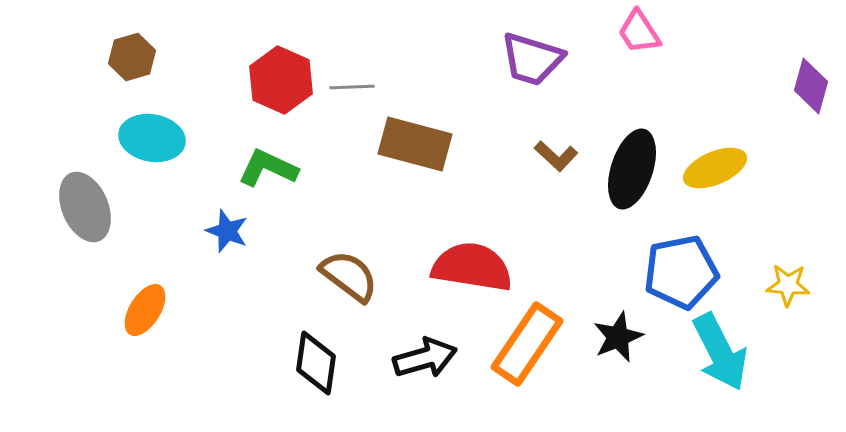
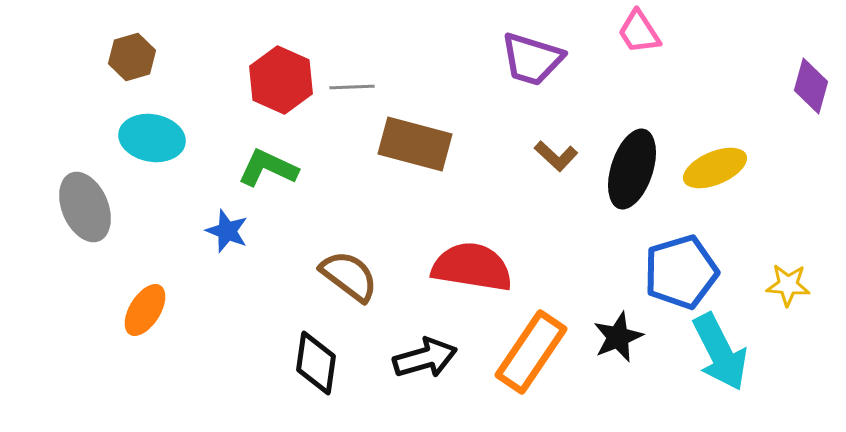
blue pentagon: rotated 6 degrees counterclockwise
orange rectangle: moved 4 px right, 8 px down
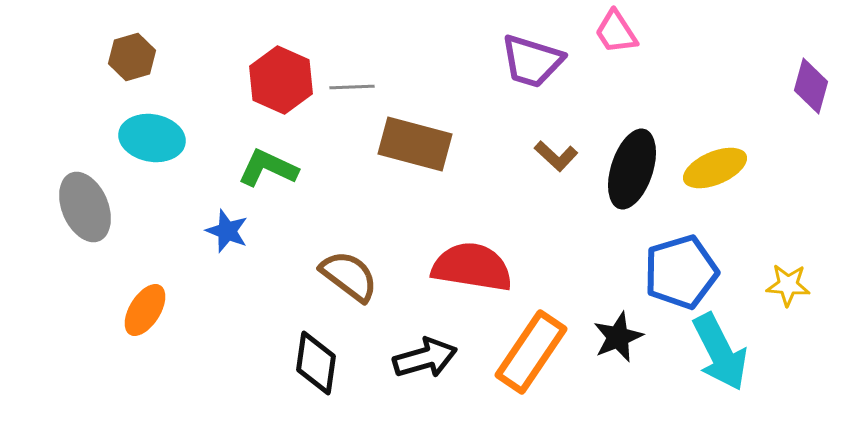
pink trapezoid: moved 23 px left
purple trapezoid: moved 2 px down
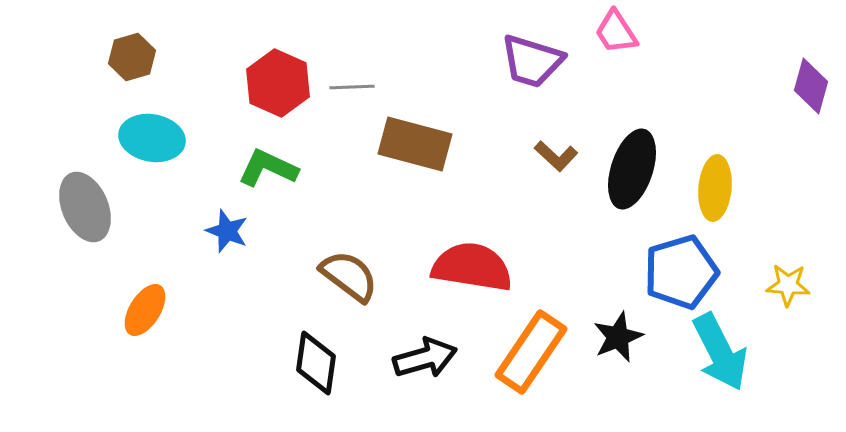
red hexagon: moved 3 px left, 3 px down
yellow ellipse: moved 20 px down; rotated 62 degrees counterclockwise
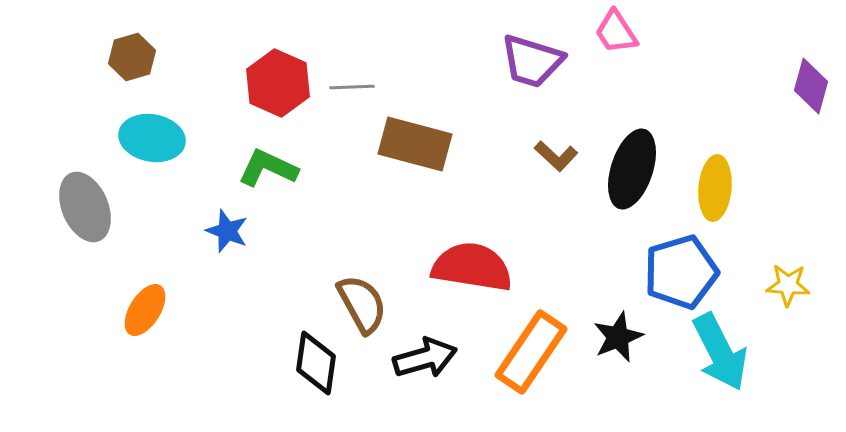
brown semicircle: moved 13 px right, 28 px down; rotated 24 degrees clockwise
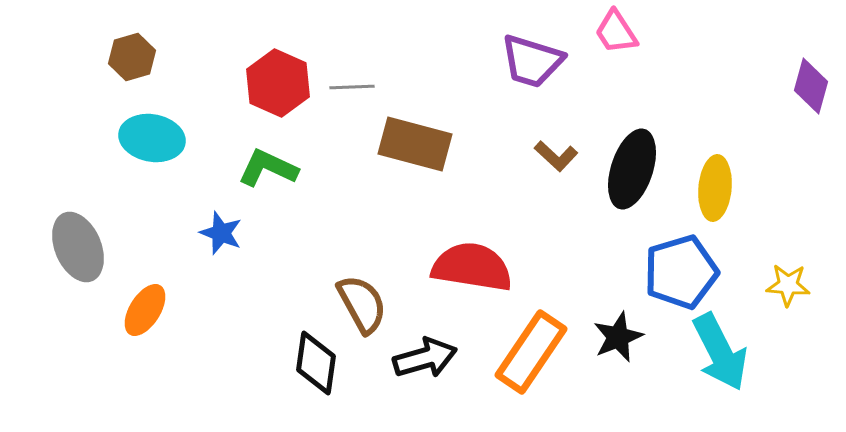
gray ellipse: moved 7 px left, 40 px down
blue star: moved 6 px left, 2 px down
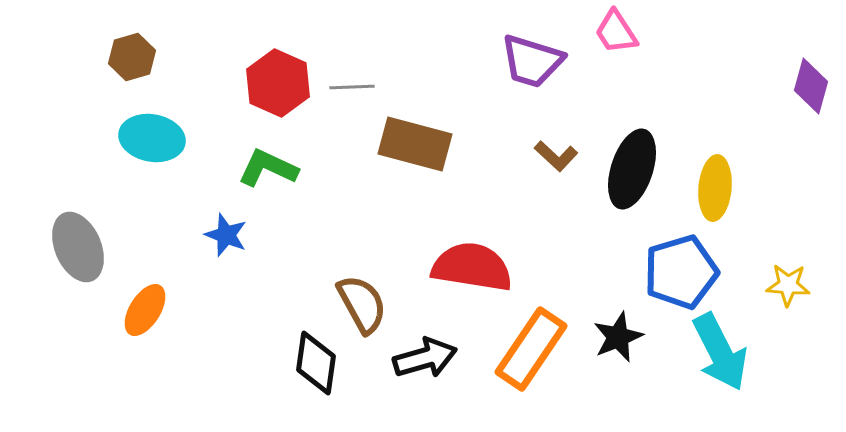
blue star: moved 5 px right, 2 px down
orange rectangle: moved 3 px up
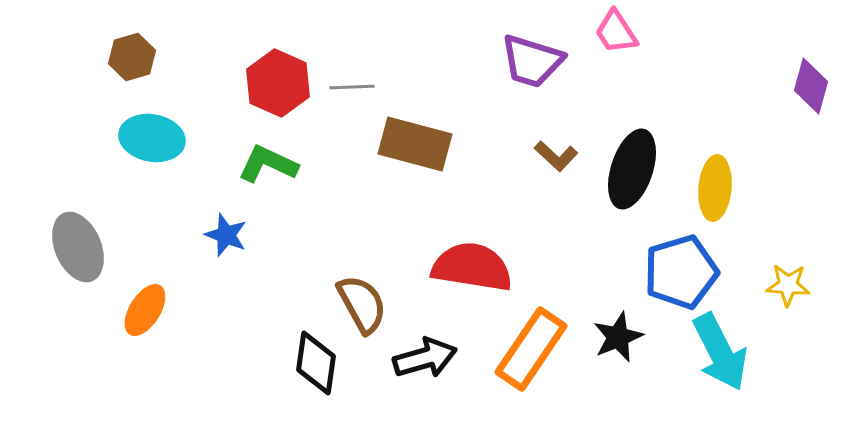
green L-shape: moved 4 px up
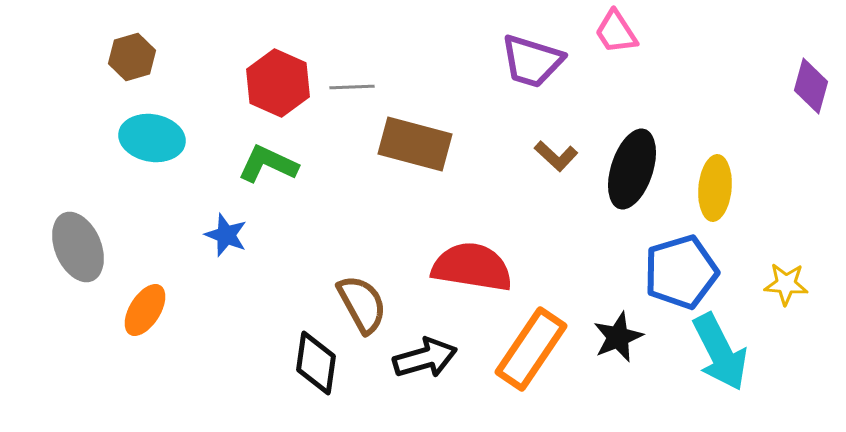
yellow star: moved 2 px left, 1 px up
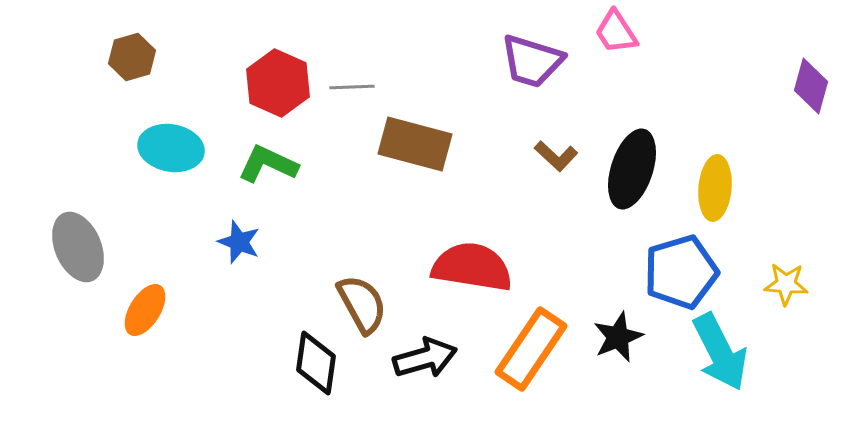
cyan ellipse: moved 19 px right, 10 px down
blue star: moved 13 px right, 7 px down
